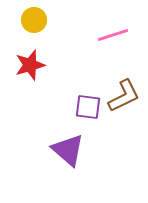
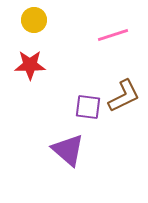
red star: rotated 16 degrees clockwise
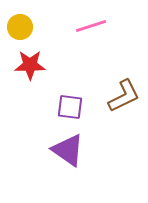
yellow circle: moved 14 px left, 7 px down
pink line: moved 22 px left, 9 px up
purple square: moved 18 px left
purple triangle: rotated 6 degrees counterclockwise
